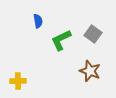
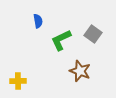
brown star: moved 10 px left
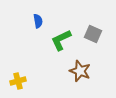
gray square: rotated 12 degrees counterclockwise
yellow cross: rotated 14 degrees counterclockwise
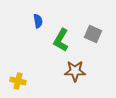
green L-shape: rotated 35 degrees counterclockwise
brown star: moved 5 px left; rotated 20 degrees counterclockwise
yellow cross: rotated 28 degrees clockwise
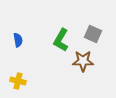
blue semicircle: moved 20 px left, 19 px down
brown star: moved 8 px right, 10 px up
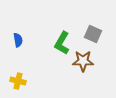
green L-shape: moved 1 px right, 3 px down
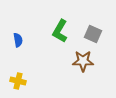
green L-shape: moved 2 px left, 12 px up
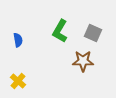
gray square: moved 1 px up
yellow cross: rotated 28 degrees clockwise
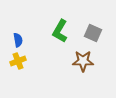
yellow cross: moved 20 px up; rotated 28 degrees clockwise
